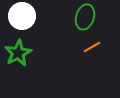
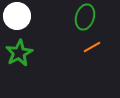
white circle: moved 5 px left
green star: moved 1 px right
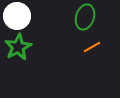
green star: moved 1 px left, 6 px up
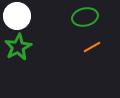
green ellipse: rotated 60 degrees clockwise
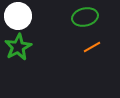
white circle: moved 1 px right
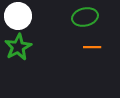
orange line: rotated 30 degrees clockwise
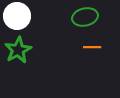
white circle: moved 1 px left
green star: moved 3 px down
